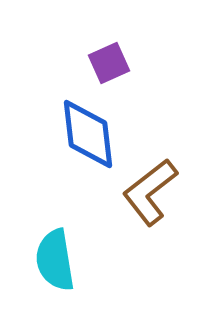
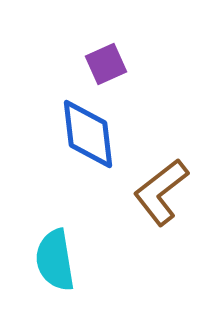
purple square: moved 3 px left, 1 px down
brown L-shape: moved 11 px right
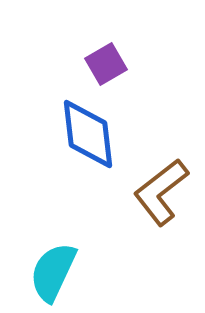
purple square: rotated 6 degrees counterclockwise
cyan semicircle: moved 2 px left, 12 px down; rotated 34 degrees clockwise
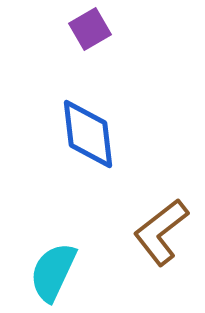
purple square: moved 16 px left, 35 px up
brown L-shape: moved 40 px down
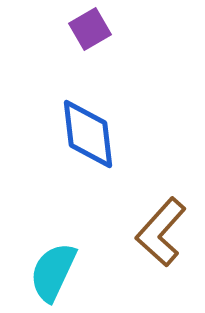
brown L-shape: rotated 10 degrees counterclockwise
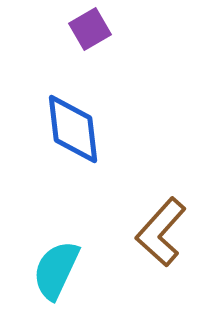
blue diamond: moved 15 px left, 5 px up
cyan semicircle: moved 3 px right, 2 px up
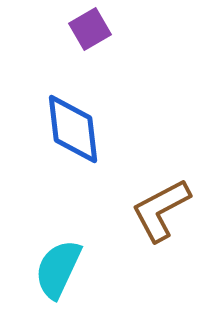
brown L-shape: moved 22 px up; rotated 20 degrees clockwise
cyan semicircle: moved 2 px right, 1 px up
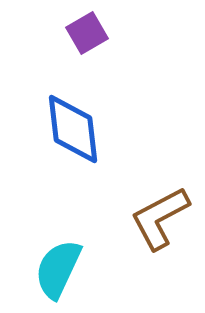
purple square: moved 3 px left, 4 px down
brown L-shape: moved 1 px left, 8 px down
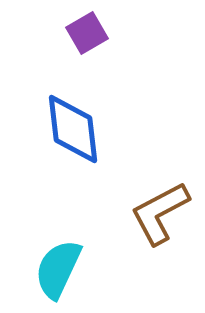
brown L-shape: moved 5 px up
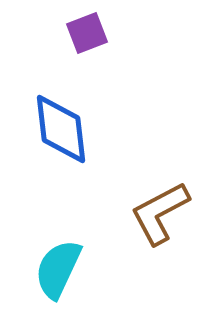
purple square: rotated 9 degrees clockwise
blue diamond: moved 12 px left
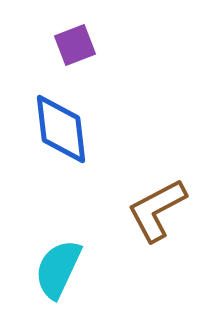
purple square: moved 12 px left, 12 px down
brown L-shape: moved 3 px left, 3 px up
